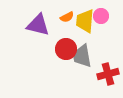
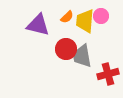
orange semicircle: rotated 16 degrees counterclockwise
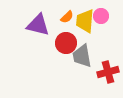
red circle: moved 6 px up
red cross: moved 2 px up
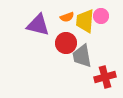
orange semicircle: rotated 24 degrees clockwise
red cross: moved 3 px left, 5 px down
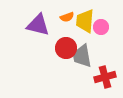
pink circle: moved 11 px down
red circle: moved 5 px down
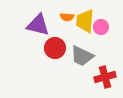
orange semicircle: rotated 24 degrees clockwise
red circle: moved 11 px left
gray trapezoid: rotated 55 degrees counterclockwise
